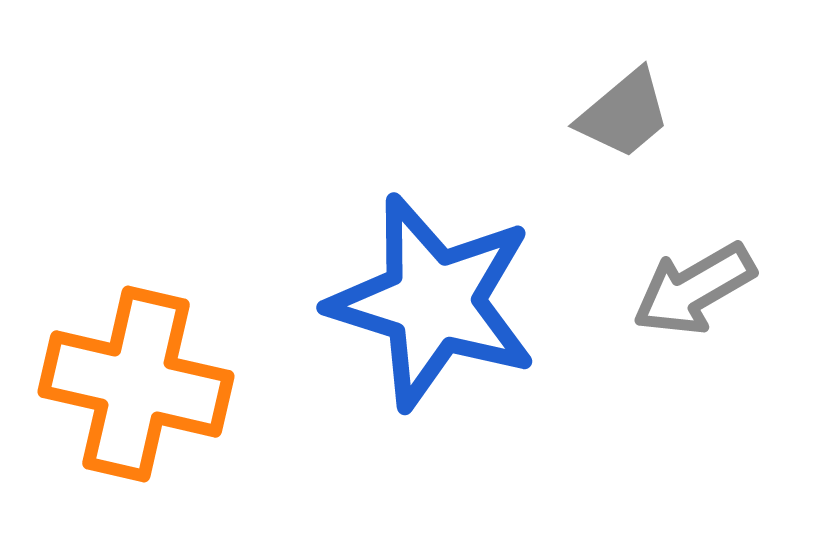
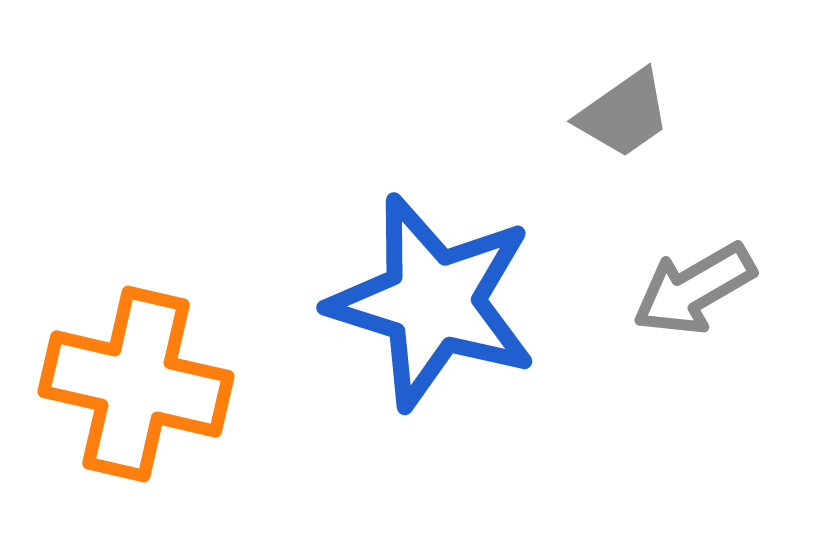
gray trapezoid: rotated 5 degrees clockwise
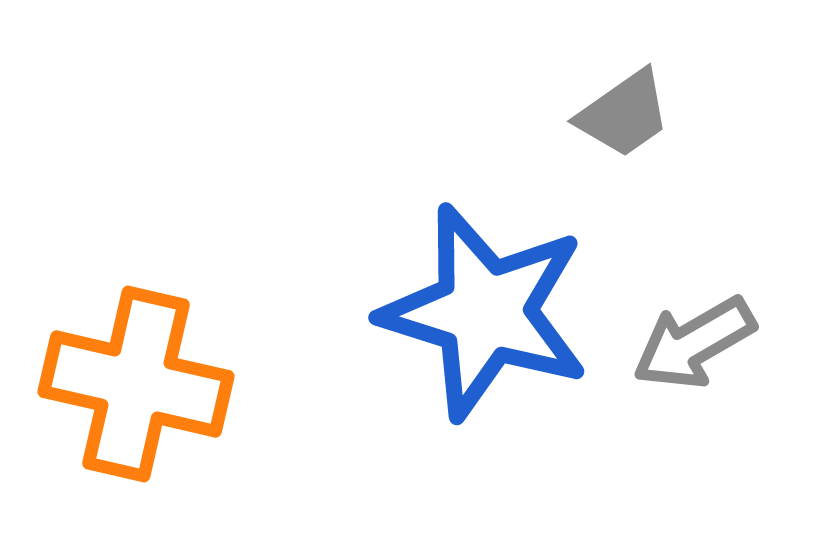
gray arrow: moved 54 px down
blue star: moved 52 px right, 10 px down
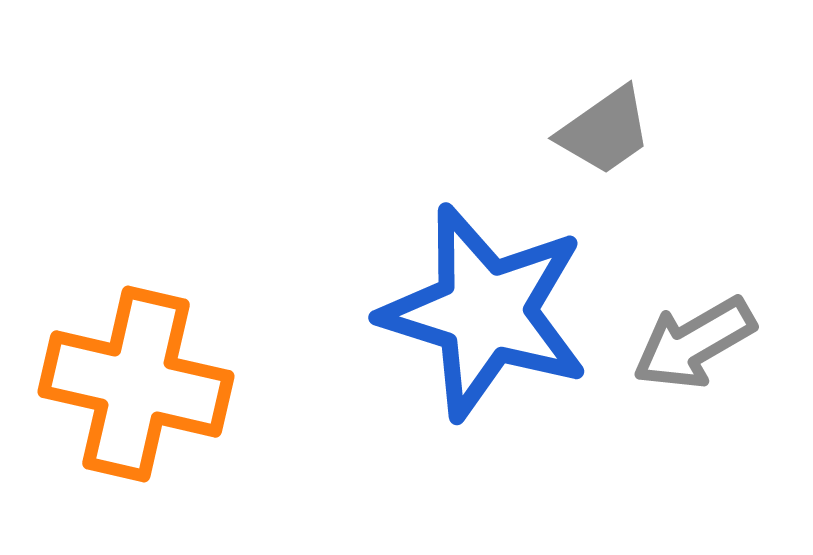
gray trapezoid: moved 19 px left, 17 px down
